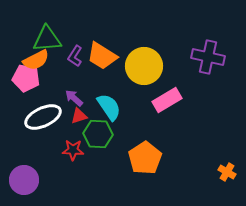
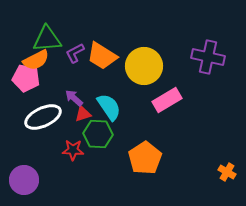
purple L-shape: moved 3 px up; rotated 30 degrees clockwise
red triangle: moved 4 px right, 2 px up
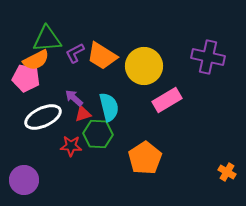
cyan semicircle: rotated 20 degrees clockwise
red star: moved 2 px left, 4 px up
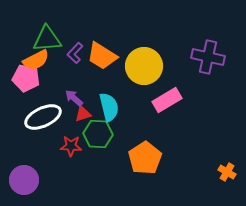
purple L-shape: rotated 20 degrees counterclockwise
